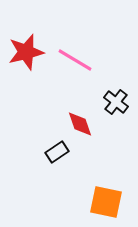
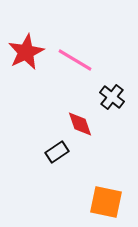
red star: rotated 12 degrees counterclockwise
black cross: moved 4 px left, 5 px up
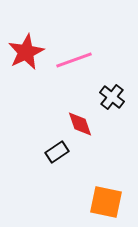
pink line: moved 1 px left; rotated 51 degrees counterclockwise
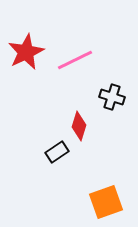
pink line: moved 1 px right; rotated 6 degrees counterclockwise
black cross: rotated 20 degrees counterclockwise
red diamond: moved 1 px left, 2 px down; rotated 36 degrees clockwise
orange square: rotated 32 degrees counterclockwise
